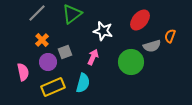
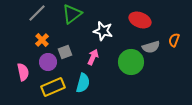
red ellipse: rotated 70 degrees clockwise
orange semicircle: moved 4 px right, 4 px down
gray semicircle: moved 1 px left, 1 px down
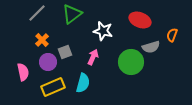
orange semicircle: moved 2 px left, 5 px up
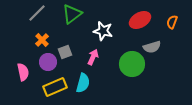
red ellipse: rotated 50 degrees counterclockwise
orange semicircle: moved 13 px up
gray semicircle: moved 1 px right
green circle: moved 1 px right, 2 px down
yellow rectangle: moved 2 px right
